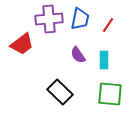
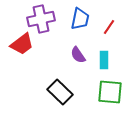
purple cross: moved 8 px left; rotated 8 degrees counterclockwise
red line: moved 1 px right, 2 px down
green square: moved 2 px up
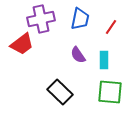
red line: moved 2 px right
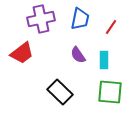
red trapezoid: moved 9 px down
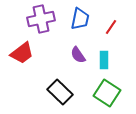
green square: moved 3 px left, 1 px down; rotated 28 degrees clockwise
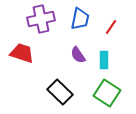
red trapezoid: rotated 125 degrees counterclockwise
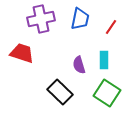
purple semicircle: moved 1 px right, 10 px down; rotated 18 degrees clockwise
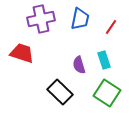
cyan rectangle: rotated 18 degrees counterclockwise
